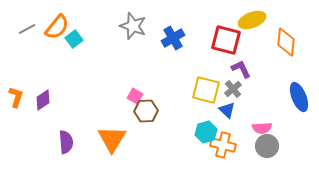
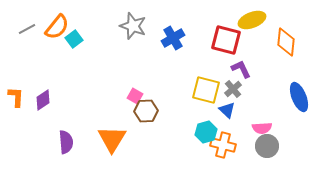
orange L-shape: rotated 15 degrees counterclockwise
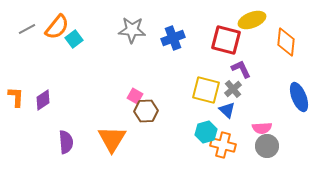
gray star: moved 1 px left, 4 px down; rotated 16 degrees counterclockwise
blue cross: rotated 10 degrees clockwise
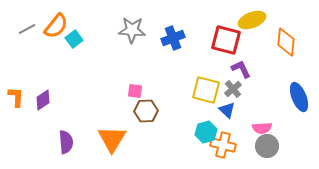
orange semicircle: moved 1 px left, 1 px up
pink square: moved 5 px up; rotated 21 degrees counterclockwise
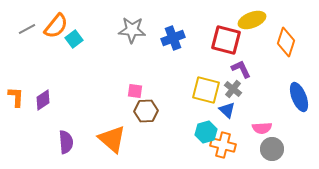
orange diamond: rotated 12 degrees clockwise
gray cross: rotated 12 degrees counterclockwise
orange triangle: rotated 20 degrees counterclockwise
gray circle: moved 5 px right, 3 px down
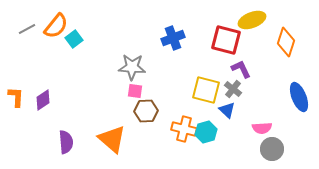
gray star: moved 37 px down
orange cross: moved 39 px left, 16 px up
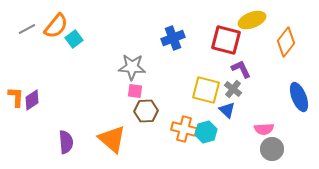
orange diamond: rotated 20 degrees clockwise
purple diamond: moved 11 px left
pink semicircle: moved 2 px right, 1 px down
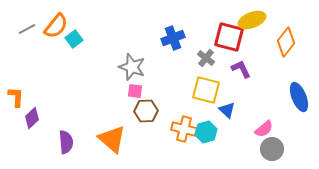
red square: moved 3 px right, 3 px up
gray star: rotated 16 degrees clockwise
gray cross: moved 27 px left, 31 px up
purple diamond: moved 18 px down; rotated 10 degrees counterclockwise
pink semicircle: rotated 36 degrees counterclockwise
